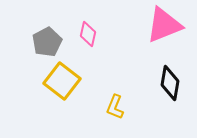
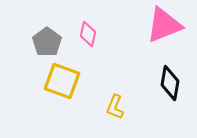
gray pentagon: rotated 8 degrees counterclockwise
yellow square: rotated 18 degrees counterclockwise
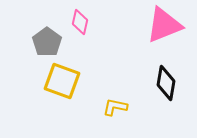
pink diamond: moved 8 px left, 12 px up
black diamond: moved 4 px left
yellow L-shape: rotated 80 degrees clockwise
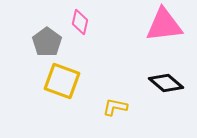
pink triangle: rotated 15 degrees clockwise
black diamond: rotated 60 degrees counterclockwise
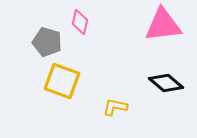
pink triangle: moved 1 px left
gray pentagon: rotated 20 degrees counterclockwise
